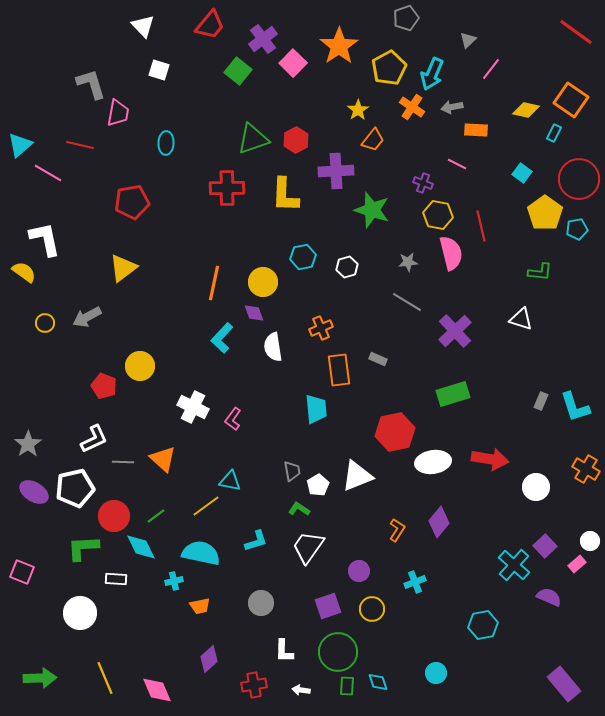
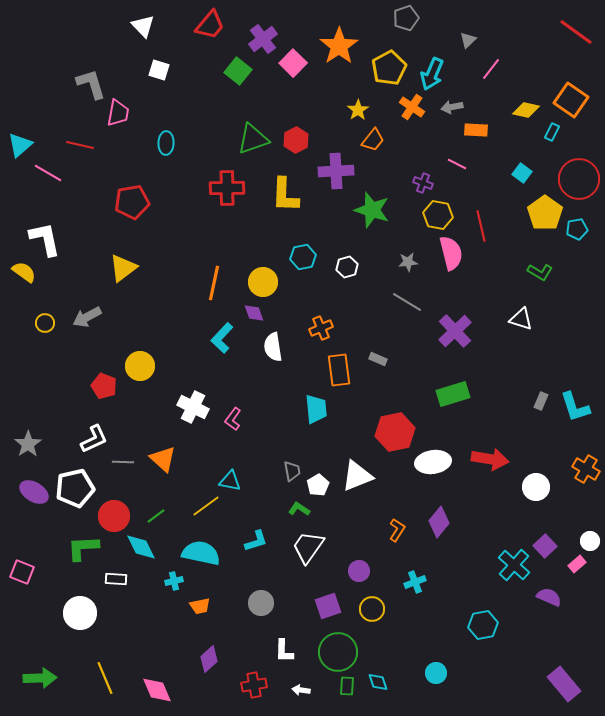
cyan rectangle at (554, 133): moved 2 px left, 1 px up
green L-shape at (540, 272): rotated 25 degrees clockwise
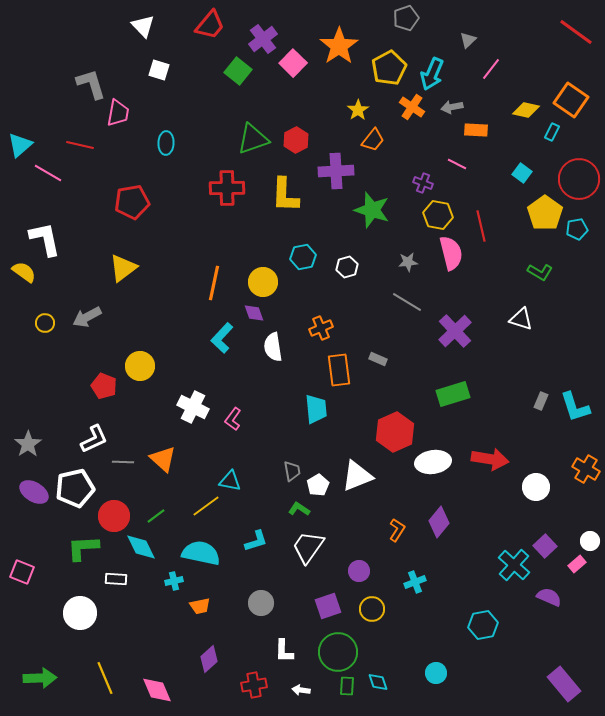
red hexagon at (395, 432): rotated 12 degrees counterclockwise
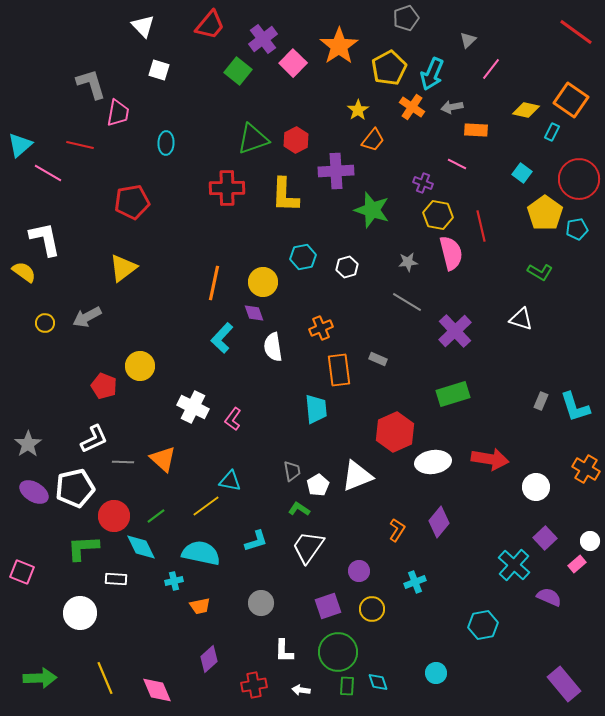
purple square at (545, 546): moved 8 px up
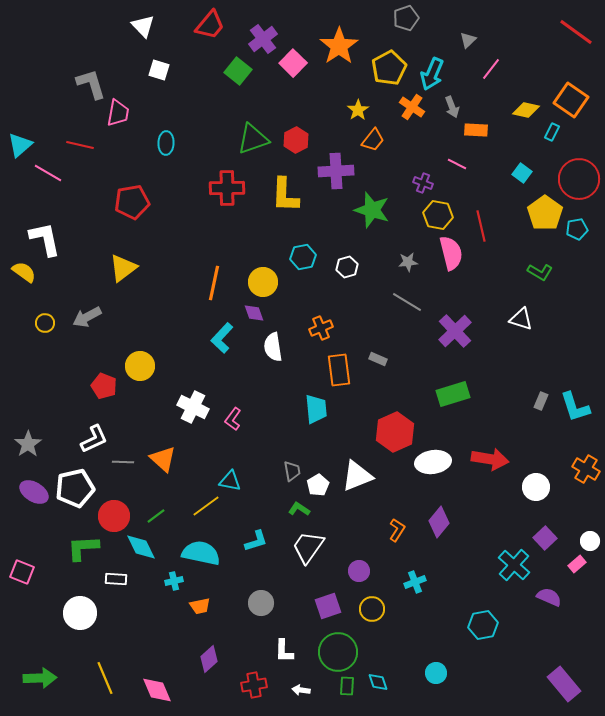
gray arrow at (452, 107): rotated 100 degrees counterclockwise
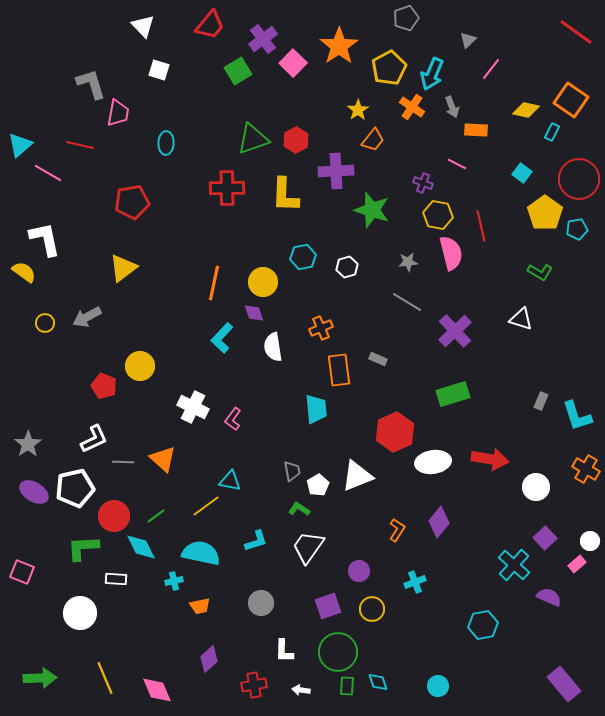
green square at (238, 71): rotated 20 degrees clockwise
cyan L-shape at (575, 407): moved 2 px right, 9 px down
cyan circle at (436, 673): moved 2 px right, 13 px down
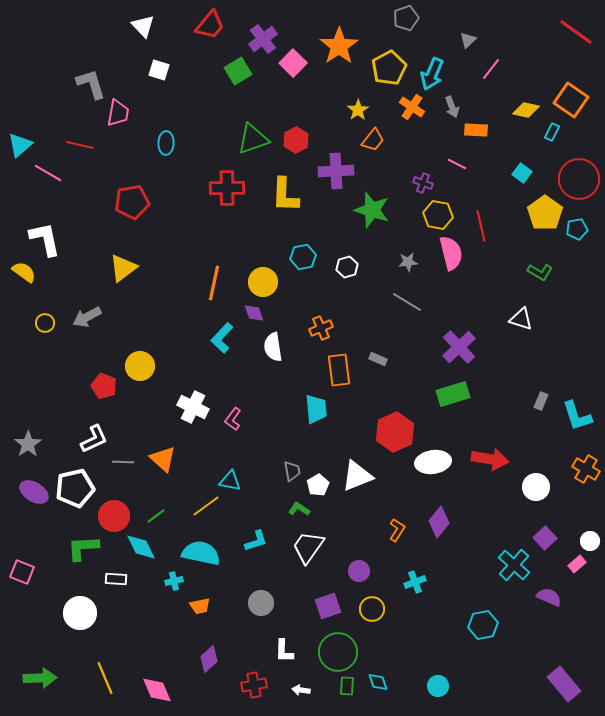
purple cross at (455, 331): moved 4 px right, 16 px down
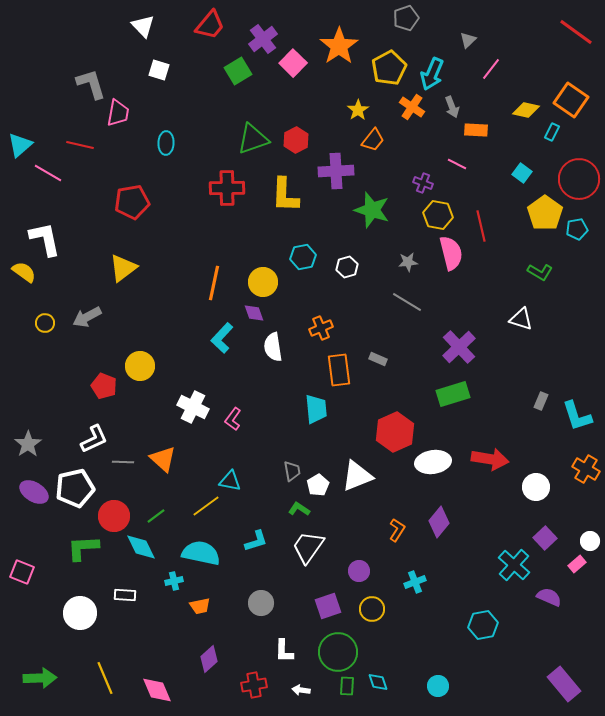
white rectangle at (116, 579): moved 9 px right, 16 px down
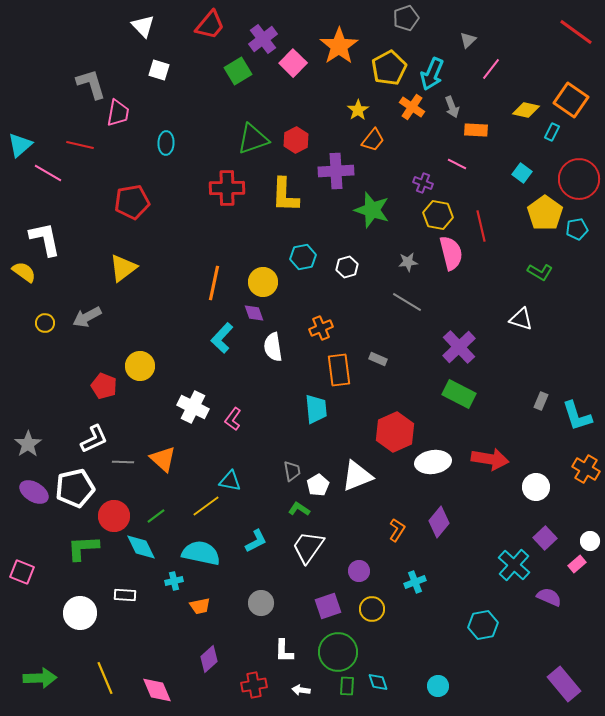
green rectangle at (453, 394): moved 6 px right; rotated 44 degrees clockwise
cyan L-shape at (256, 541): rotated 10 degrees counterclockwise
